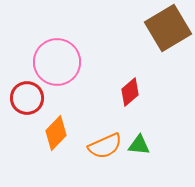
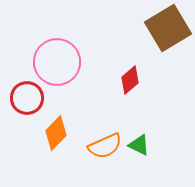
red diamond: moved 12 px up
green triangle: rotated 20 degrees clockwise
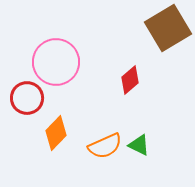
pink circle: moved 1 px left
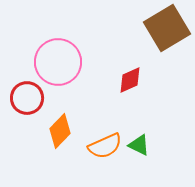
brown square: moved 1 px left
pink circle: moved 2 px right
red diamond: rotated 16 degrees clockwise
orange diamond: moved 4 px right, 2 px up
